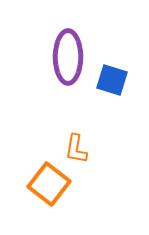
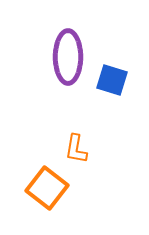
orange square: moved 2 px left, 4 px down
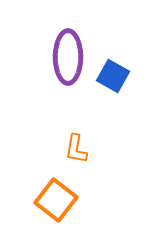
blue square: moved 1 px right, 4 px up; rotated 12 degrees clockwise
orange square: moved 9 px right, 12 px down
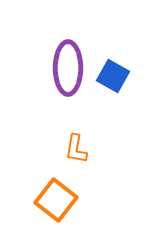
purple ellipse: moved 11 px down
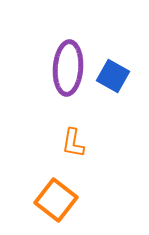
purple ellipse: rotated 4 degrees clockwise
orange L-shape: moved 3 px left, 6 px up
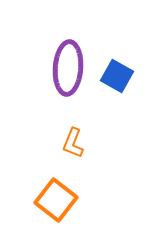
blue square: moved 4 px right
orange L-shape: rotated 12 degrees clockwise
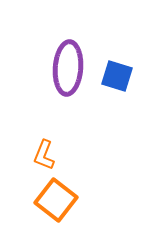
blue square: rotated 12 degrees counterclockwise
orange L-shape: moved 29 px left, 12 px down
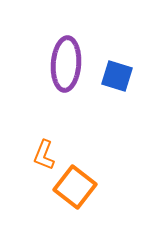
purple ellipse: moved 2 px left, 4 px up
orange square: moved 19 px right, 13 px up
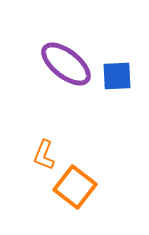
purple ellipse: rotated 56 degrees counterclockwise
blue square: rotated 20 degrees counterclockwise
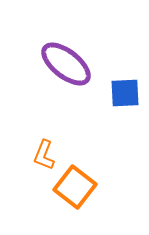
blue square: moved 8 px right, 17 px down
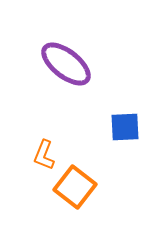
blue square: moved 34 px down
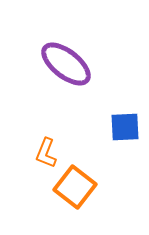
orange L-shape: moved 2 px right, 2 px up
